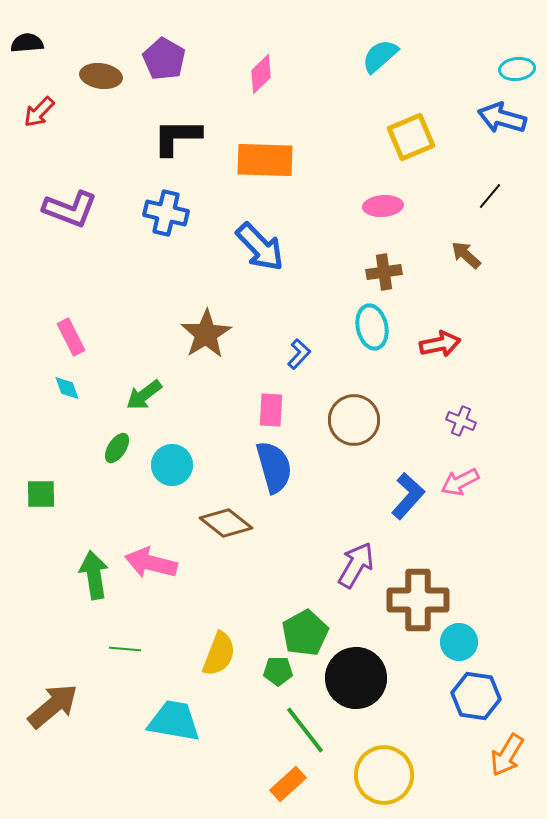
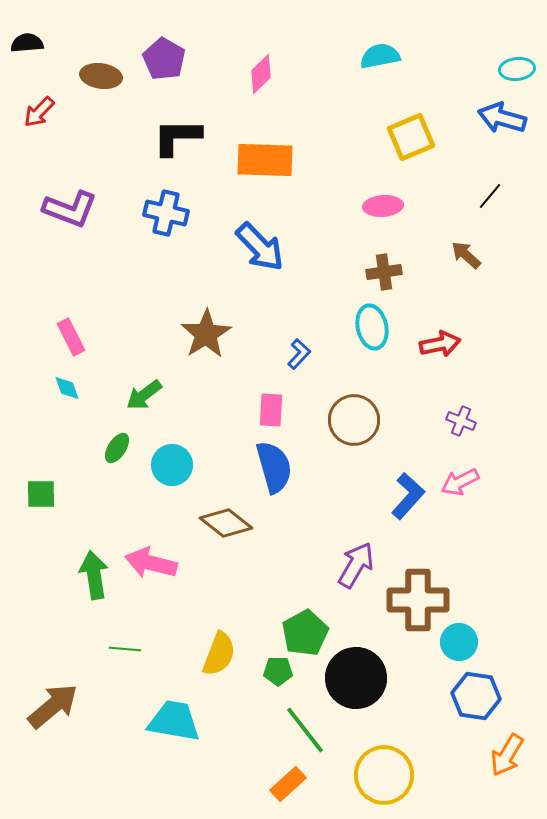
cyan semicircle at (380, 56): rotated 30 degrees clockwise
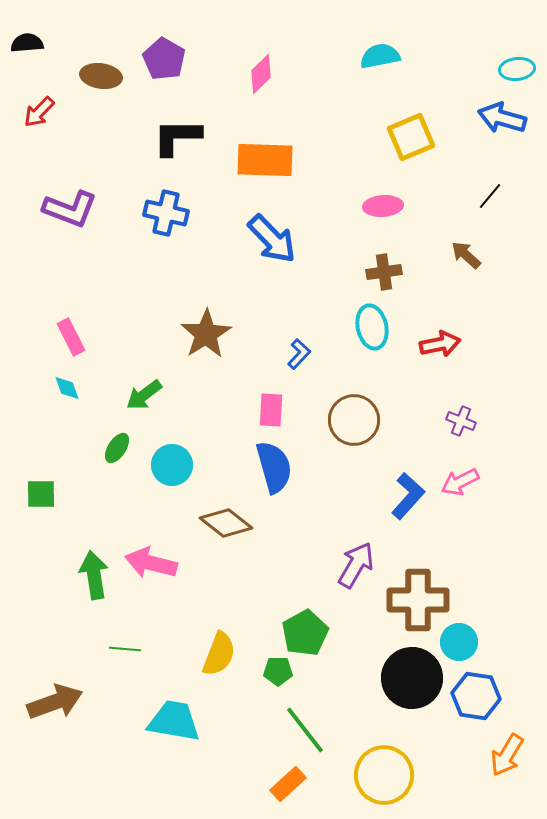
blue arrow at (260, 247): moved 12 px right, 8 px up
black circle at (356, 678): moved 56 px right
brown arrow at (53, 706): moved 2 px right, 4 px up; rotated 20 degrees clockwise
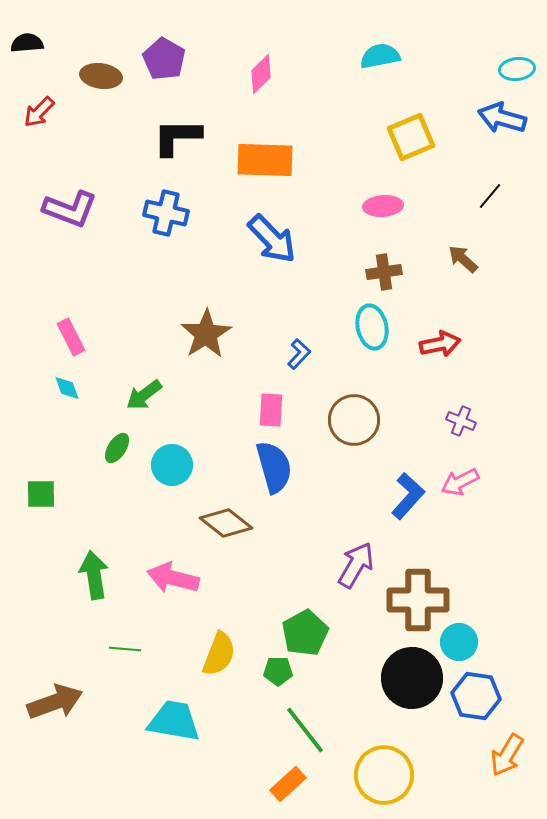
brown arrow at (466, 255): moved 3 px left, 4 px down
pink arrow at (151, 563): moved 22 px right, 15 px down
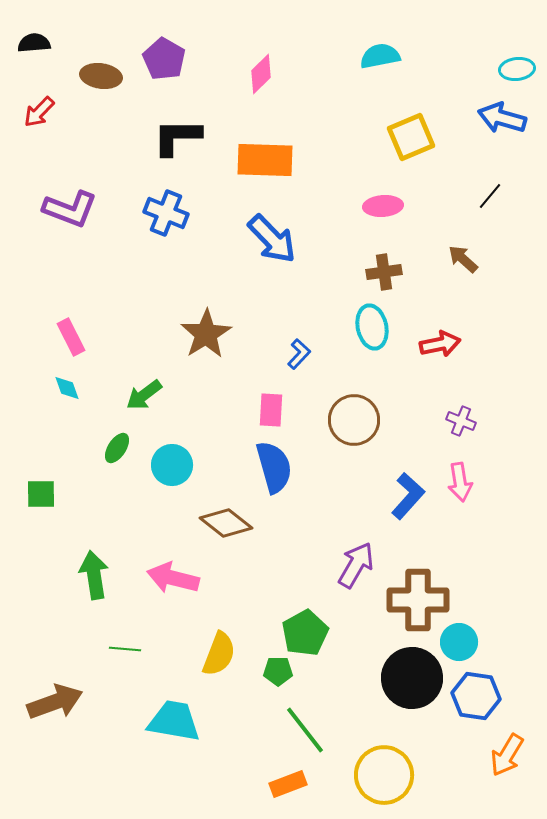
black semicircle at (27, 43): moved 7 px right
blue cross at (166, 213): rotated 9 degrees clockwise
pink arrow at (460, 482): rotated 72 degrees counterclockwise
orange rectangle at (288, 784): rotated 21 degrees clockwise
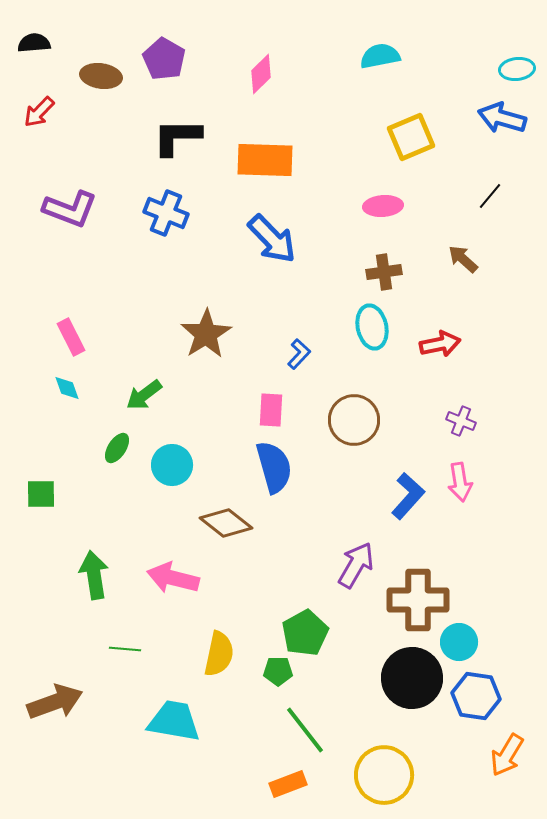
yellow semicircle at (219, 654): rotated 9 degrees counterclockwise
